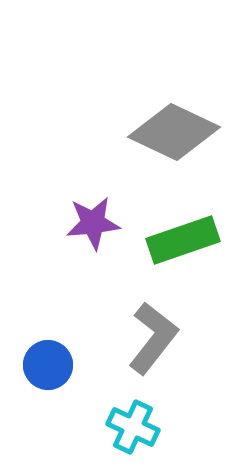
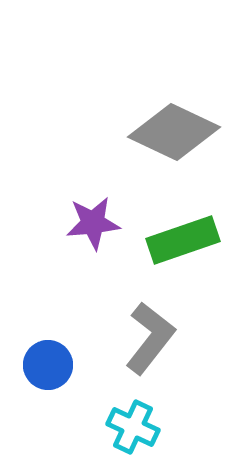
gray L-shape: moved 3 px left
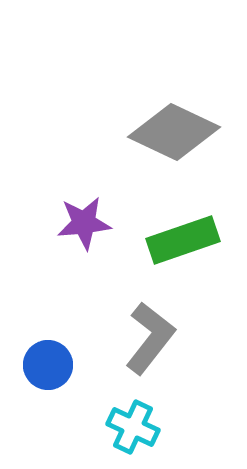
purple star: moved 9 px left
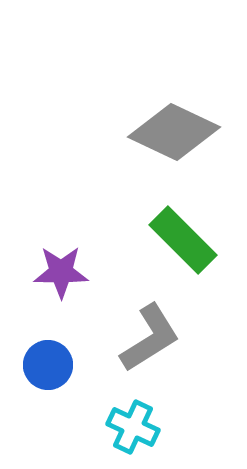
purple star: moved 23 px left, 49 px down; rotated 6 degrees clockwise
green rectangle: rotated 64 degrees clockwise
gray L-shape: rotated 20 degrees clockwise
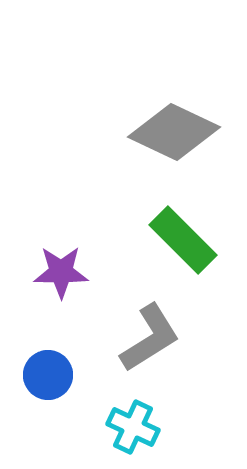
blue circle: moved 10 px down
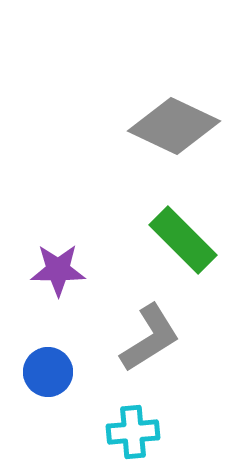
gray diamond: moved 6 px up
purple star: moved 3 px left, 2 px up
blue circle: moved 3 px up
cyan cross: moved 5 px down; rotated 30 degrees counterclockwise
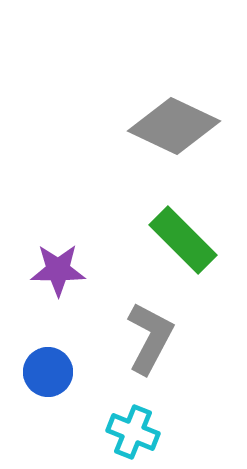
gray L-shape: rotated 30 degrees counterclockwise
cyan cross: rotated 27 degrees clockwise
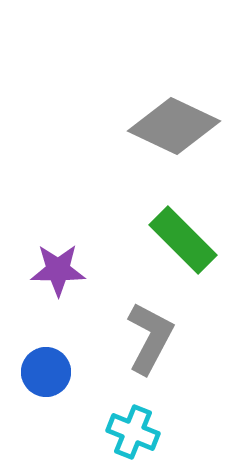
blue circle: moved 2 px left
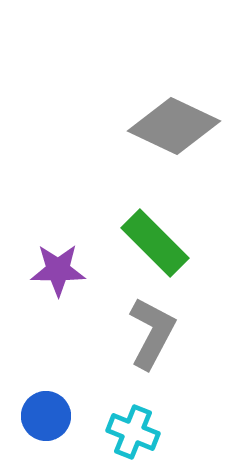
green rectangle: moved 28 px left, 3 px down
gray L-shape: moved 2 px right, 5 px up
blue circle: moved 44 px down
